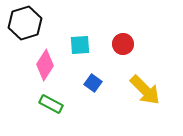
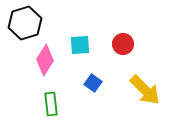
pink diamond: moved 5 px up
green rectangle: rotated 55 degrees clockwise
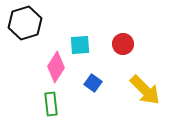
pink diamond: moved 11 px right, 7 px down
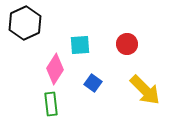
black hexagon: rotated 8 degrees counterclockwise
red circle: moved 4 px right
pink diamond: moved 1 px left, 2 px down
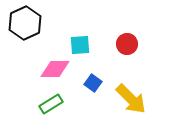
pink diamond: rotated 56 degrees clockwise
yellow arrow: moved 14 px left, 9 px down
green rectangle: rotated 65 degrees clockwise
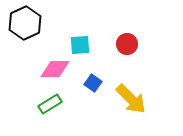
green rectangle: moved 1 px left
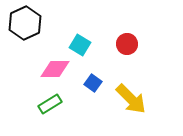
cyan square: rotated 35 degrees clockwise
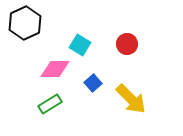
blue square: rotated 12 degrees clockwise
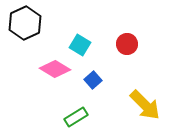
pink diamond: rotated 32 degrees clockwise
blue square: moved 3 px up
yellow arrow: moved 14 px right, 6 px down
green rectangle: moved 26 px right, 13 px down
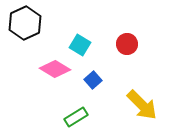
yellow arrow: moved 3 px left
